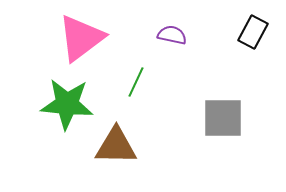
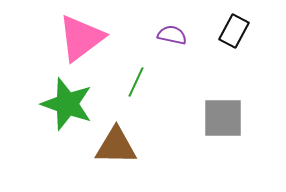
black rectangle: moved 19 px left, 1 px up
green star: rotated 14 degrees clockwise
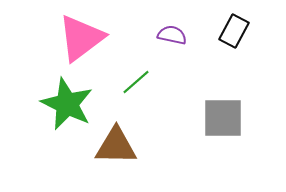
green line: rotated 24 degrees clockwise
green star: rotated 6 degrees clockwise
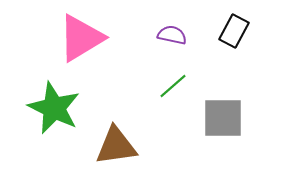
pink triangle: rotated 6 degrees clockwise
green line: moved 37 px right, 4 px down
green star: moved 13 px left, 4 px down
brown triangle: rotated 9 degrees counterclockwise
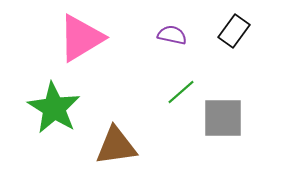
black rectangle: rotated 8 degrees clockwise
green line: moved 8 px right, 6 px down
green star: rotated 6 degrees clockwise
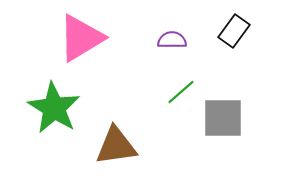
purple semicircle: moved 5 px down; rotated 12 degrees counterclockwise
